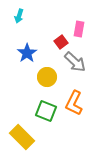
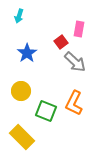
yellow circle: moved 26 px left, 14 px down
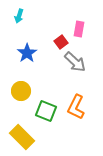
orange L-shape: moved 2 px right, 4 px down
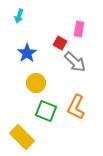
red square: moved 1 px left, 1 px down; rotated 24 degrees counterclockwise
yellow circle: moved 15 px right, 8 px up
